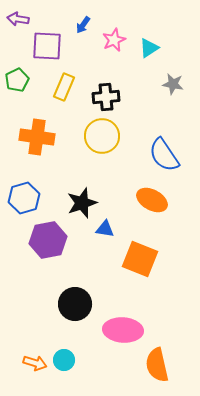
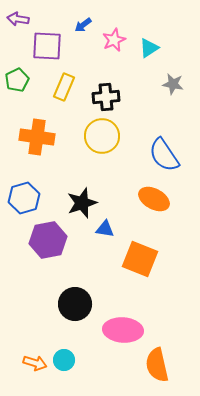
blue arrow: rotated 18 degrees clockwise
orange ellipse: moved 2 px right, 1 px up
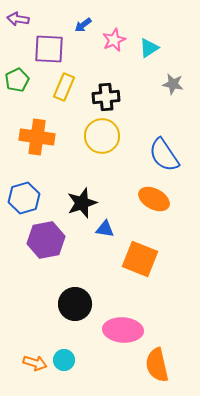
purple square: moved 2 px right, 3 px down
purple hexagon: moved 2 px left
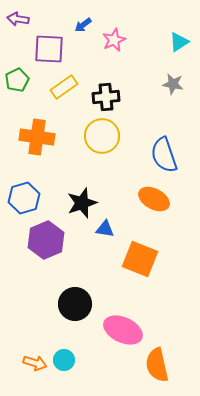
cyan triangle: moved 30 px right, 6 px up
yellow rectangle: rotated 32 degrees clockwise
blue semicircle: rotated 15 degrees clockwise
purple hexagon: rotated 12 degrees counterclockwise
pink ellipse: rotated 21 degrees clockwise
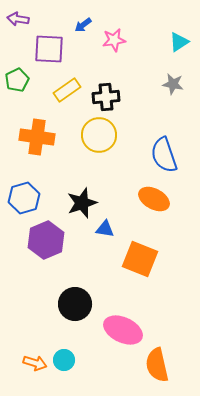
pink star: rotated 15 degrees clockwise
yellow rectangle: moved 3 px right, 3 px down
yellow circle: moved 3 px left, 1 px up
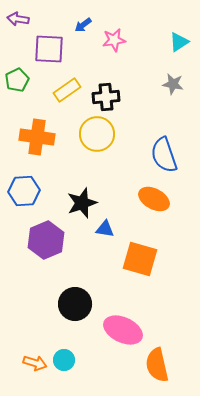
yellow circle: moved 2 px left, 1 px up
blue hexagon: moved 7 px up; rotated 12 degrees clockwise
orange square: rotated 6 degrees counterclockwise
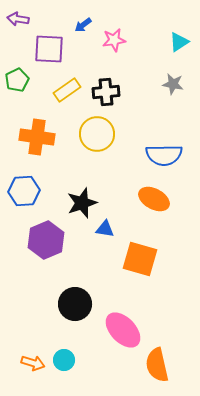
black cross: moved 5 px up
blue semicircle: rotated 72 degrees counterclockwise
pink ellipse: rotated 21 degrees clockwise
orange arrow: moved 2 px left
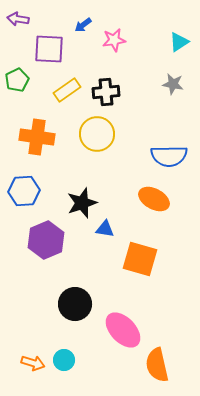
blue semicircle: moved 5 px right, 1 px down
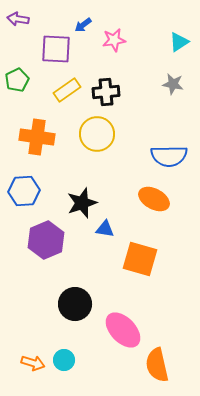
purple square: moved 7 px right
